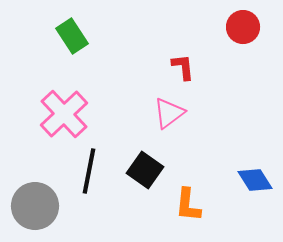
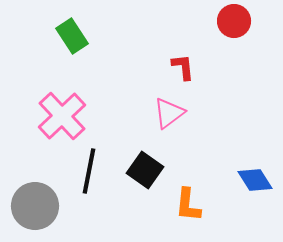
red circle: moved 9 px left, 6 px up
pink cross: moved 2 px left, 2 px down
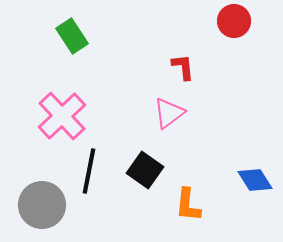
gray circle: moved 7 px right, 1 px up
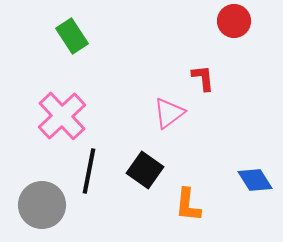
red L-shape: moved 20 px right, 11 px down
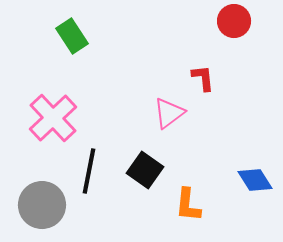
pink cross: moved 9 px left, 2 px down
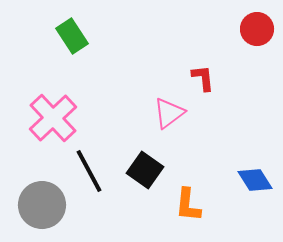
red circle: moved 23 px right, 8 px down
black line: rotated 39 degrees counterclockwise
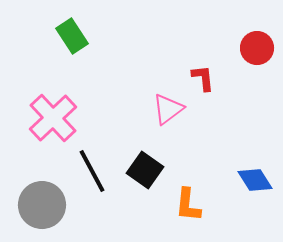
red circle: moved 19 px down
pink triangle: moved 1 px left, 4 px up
black line: moved 3 px right
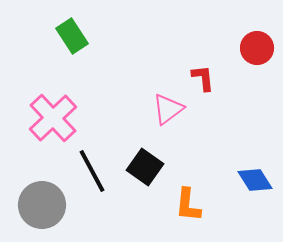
black square: moved 3 px up
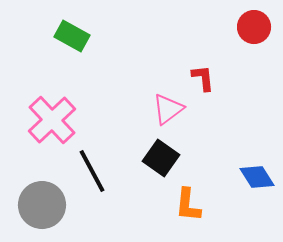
green rectangle: rotated 28 degrees counterclockwise
red circle: moved 3 px left, 21 px up
pink cross: moved 1 px left, 2 px down
black square: moved 16 px right, 9 px up
blue diamond: moved 2 px right, 3 px up
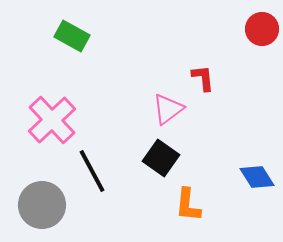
red circle: moved 8 px right, 2 px down
